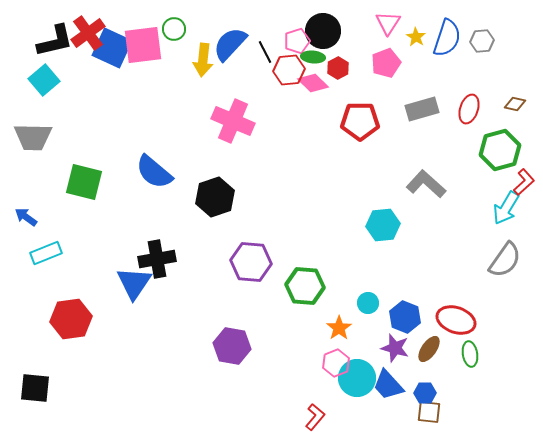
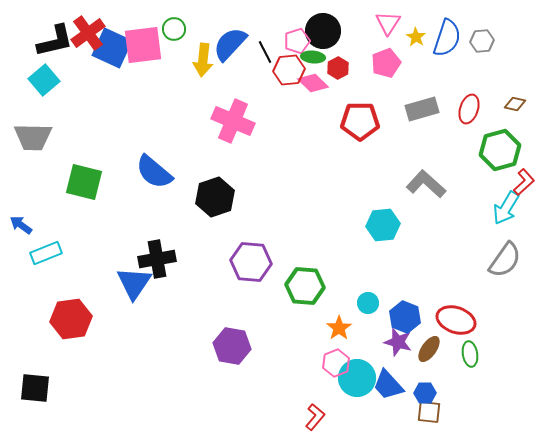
blue arrow at (26, 217): moved 5 px left, 8 px down
purple star at (395, 348): moved 3 px right, 6 px up
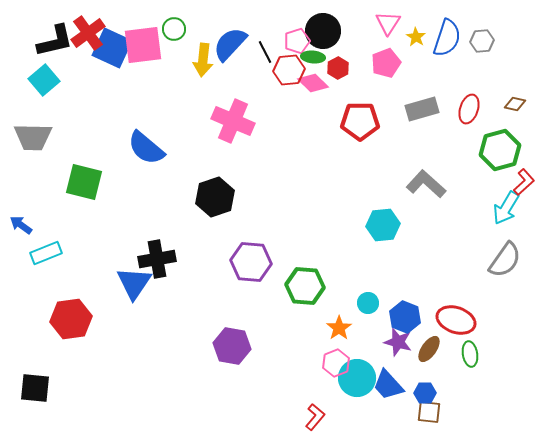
blue semicircle at (154, 172): moved 8 px left, 24 px up
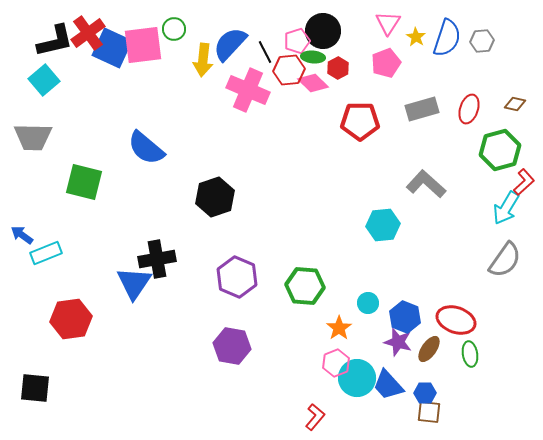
pink cross at (233, 121): moved 15 px right, 31 px up
blue arrow at (21, 225): moved 1 px right, 10 px down
purple hexagon at (251, 262): moved 14 px left, 15 px down; rotated 18 degrees clockwise
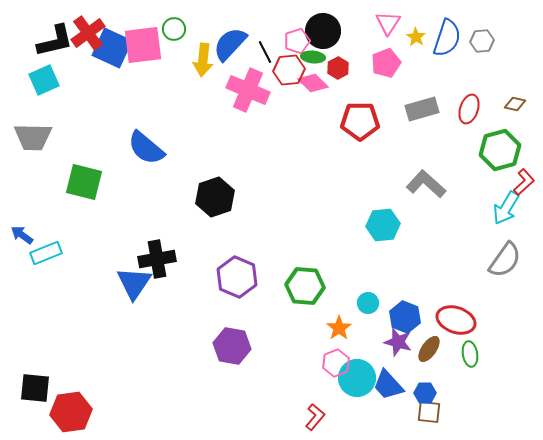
cyan square at (44, 80): rotated 16 degrees clockwise
red hexagon at (71, 319): moved 93 px down
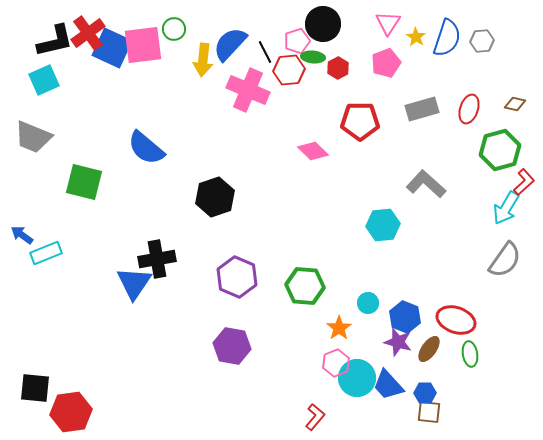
black circle at (323, 31): moved 7 px up
pink diamond at (313, 83): moved 68 px down
gray trapezoid at (33, 137): rotated 21 degrees clockwise
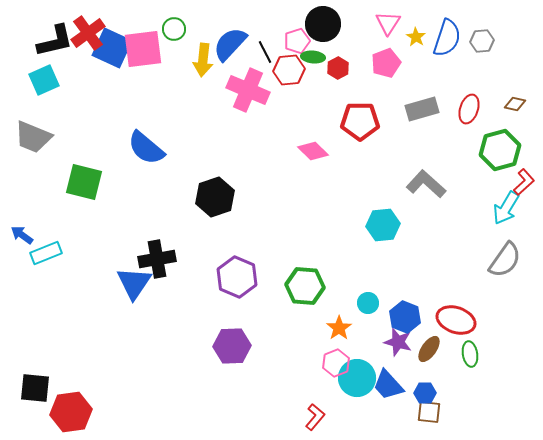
pink square at (143, 45): moved 4 px down
purple hexagon at (232, 346): rotated 12 degrees counterclockwise
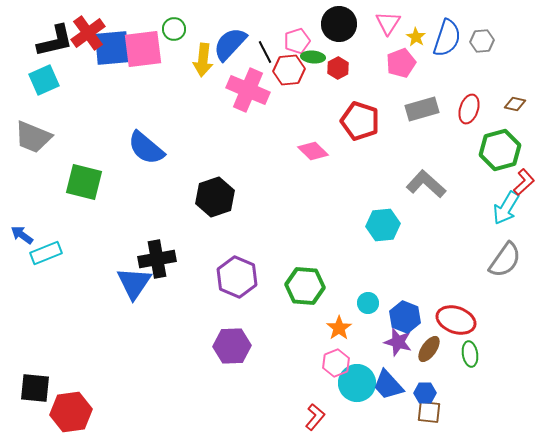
black circle at (323, 24): moved 16 px right
blue square at (112, 48): rotated 30 degrees counterclockwise
pink pentagon at (386, 63): moved 15 px right
red pentagon at (360, 121): rotated 18 degrees clockwise
cyan circle at (357, 378): moved 5 px down
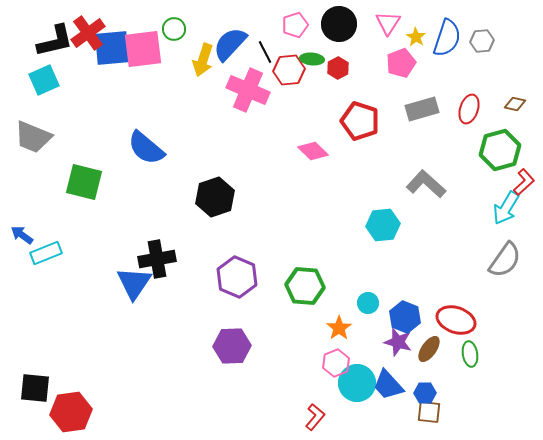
pink pentagon at (297, 41): moved 2 px left, 16 px up
green ellipse at (313, 57): moved 1 px left, 2 px down
yellow arrow at (203, 60): rotated 12 degrees clockwise
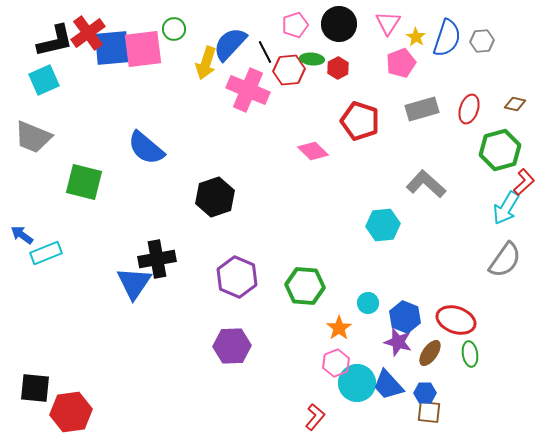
yellow arrow at (203, 60): moved 3 px right, 3 px down
brown ellipse at (429, 349): moved 1 px right, 4 px down
